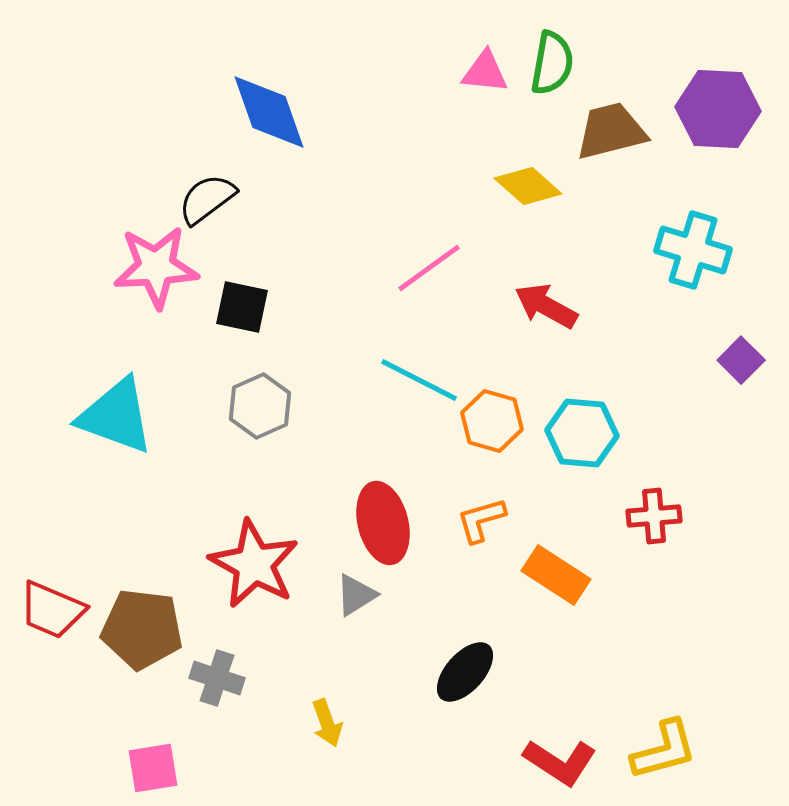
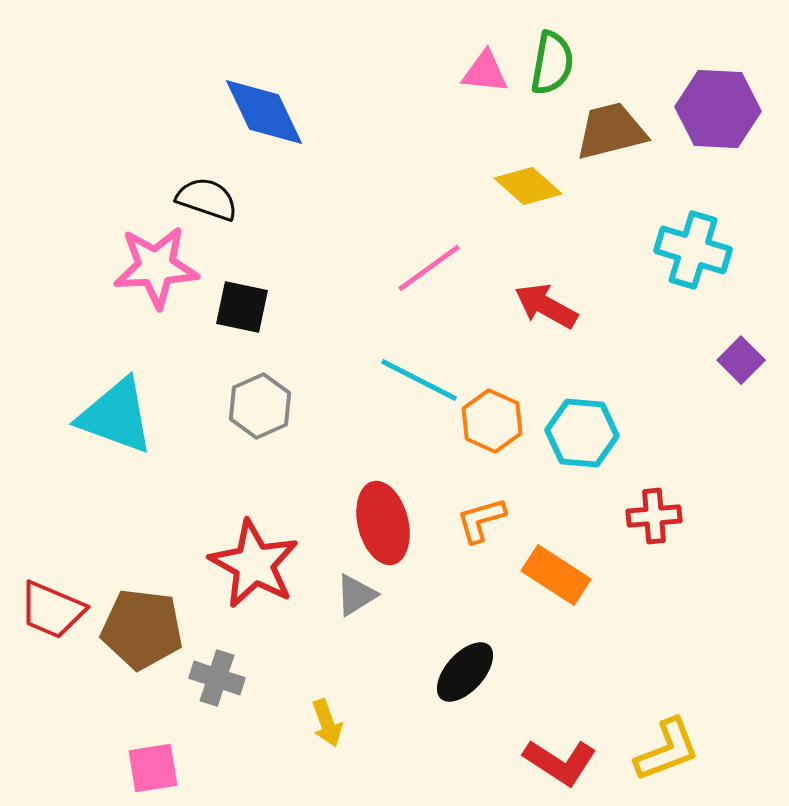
blue diamond: moved 5 px left; rotated 6 degrees counterclockwise
black semicircle: rotated 56 degrees clockwise
orange hexagon: rotated 8 degrees clockwise
yellow L-shape: moved 3 px right; rotated 6 degrees counterclockwise
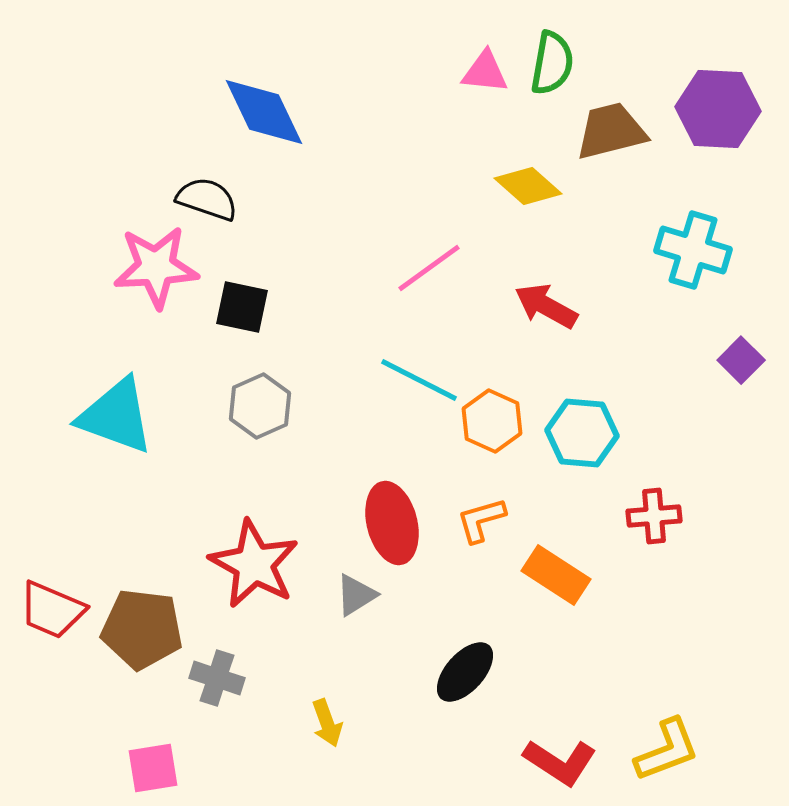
red ellipse: moved 9 px right
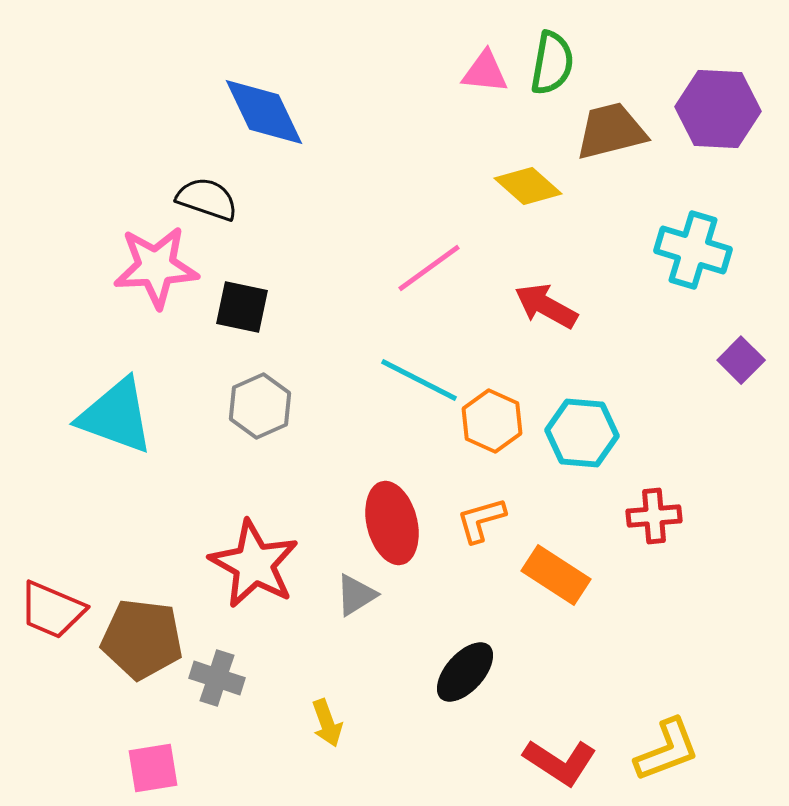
brown pentagon: moved 10 px down
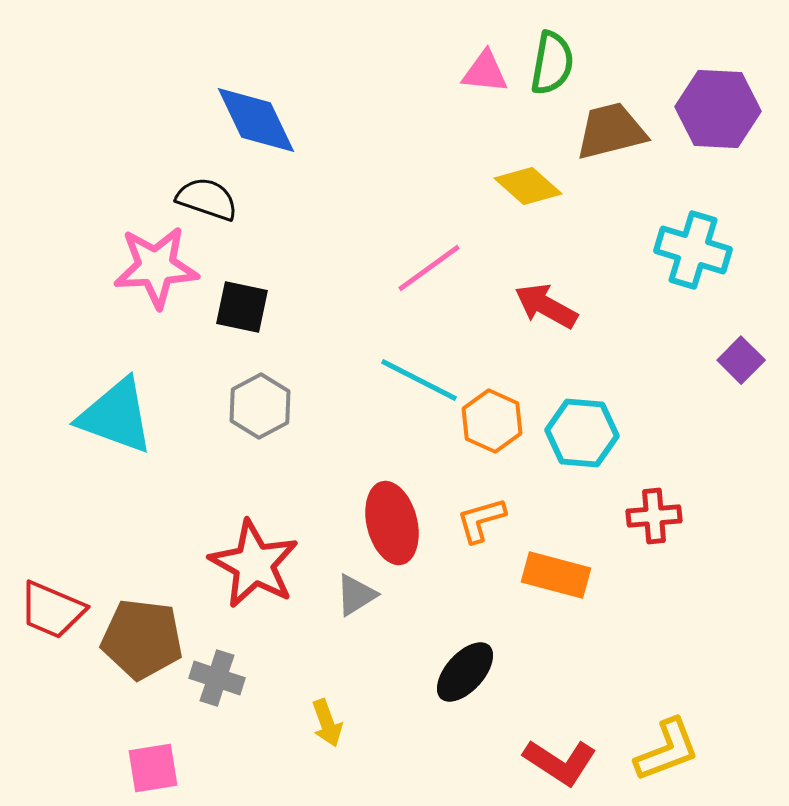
blue diamond: moved 8 px left, 8 px down
gray hexagon: rotated 4 degrees counterclockwise
orange rectangle: rotated 18 degrees counterclockwise
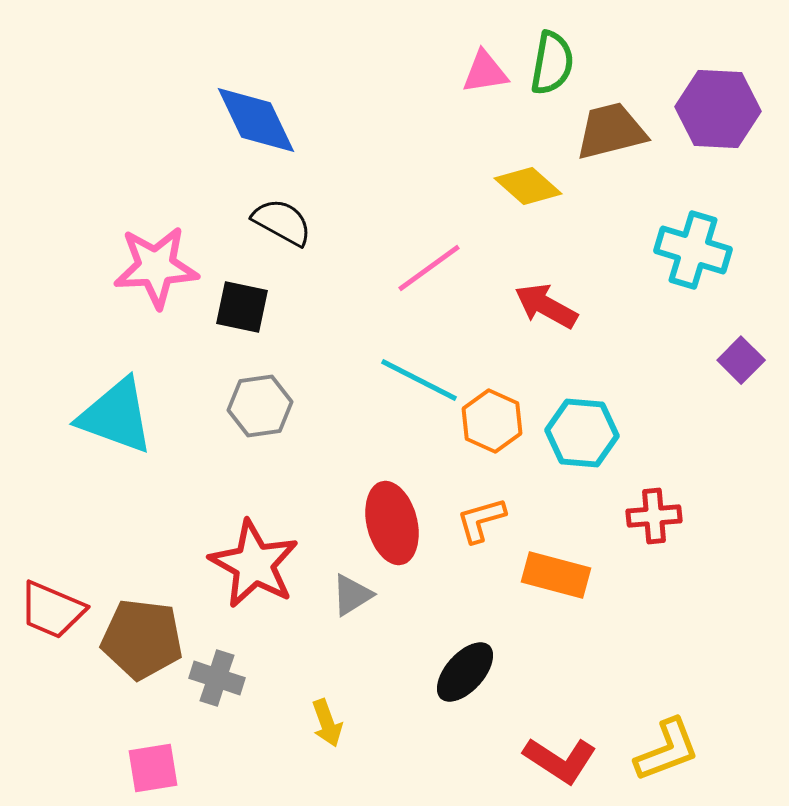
pink triangle: rotated 15 degrees counterclockwise
black semicircle: moved 75 px right, 23 px down; rotated 10 degrees clockwise
gray hexagon: rotated 20 degrees clockwise
gray triangle: moved 4 px left
red L-shape: moved 2 px up
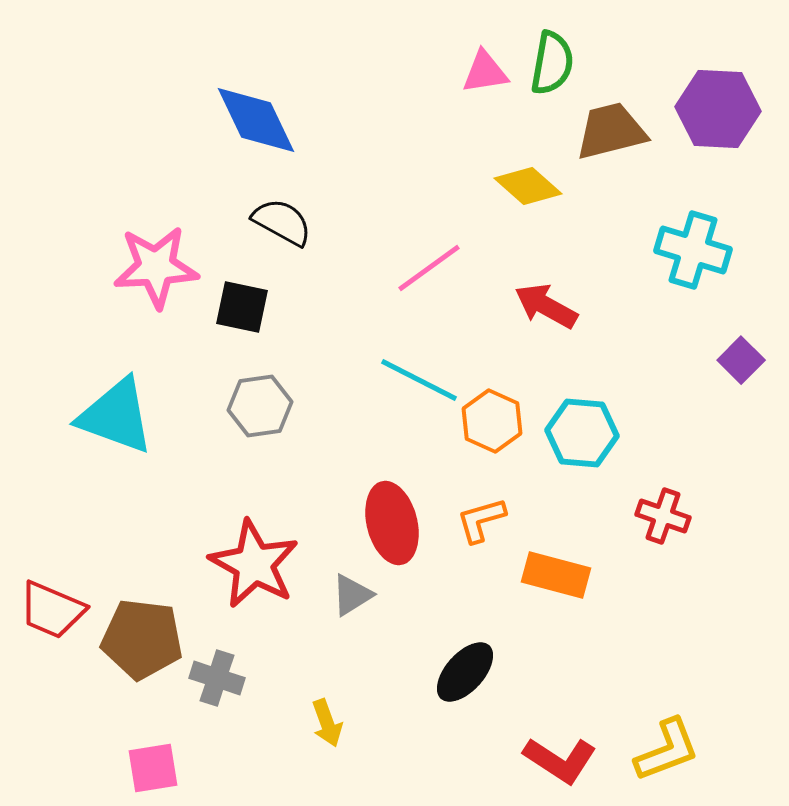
red cross: moved 9 px right; rotated 24 degrees clockwise
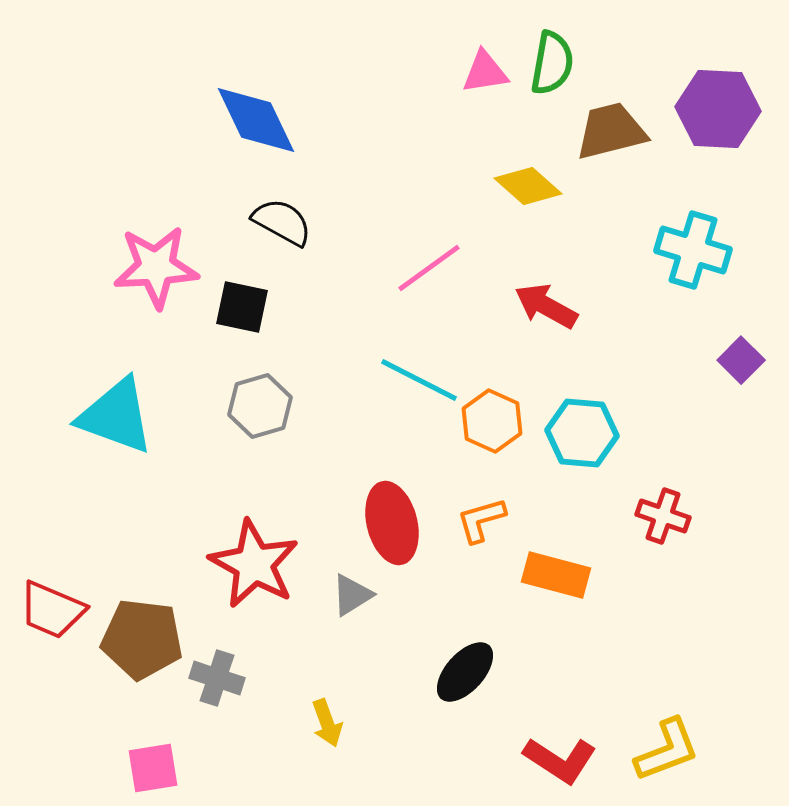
gray hexagon: rotated 8 degrees counterclockwise
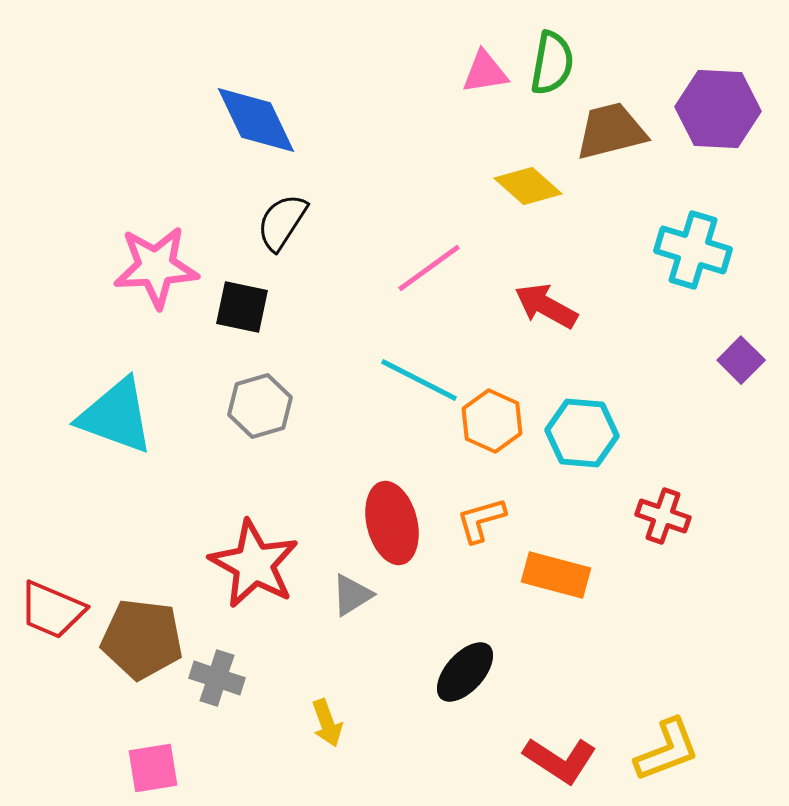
black semicircle: rotated 86 degrees counterclockwise
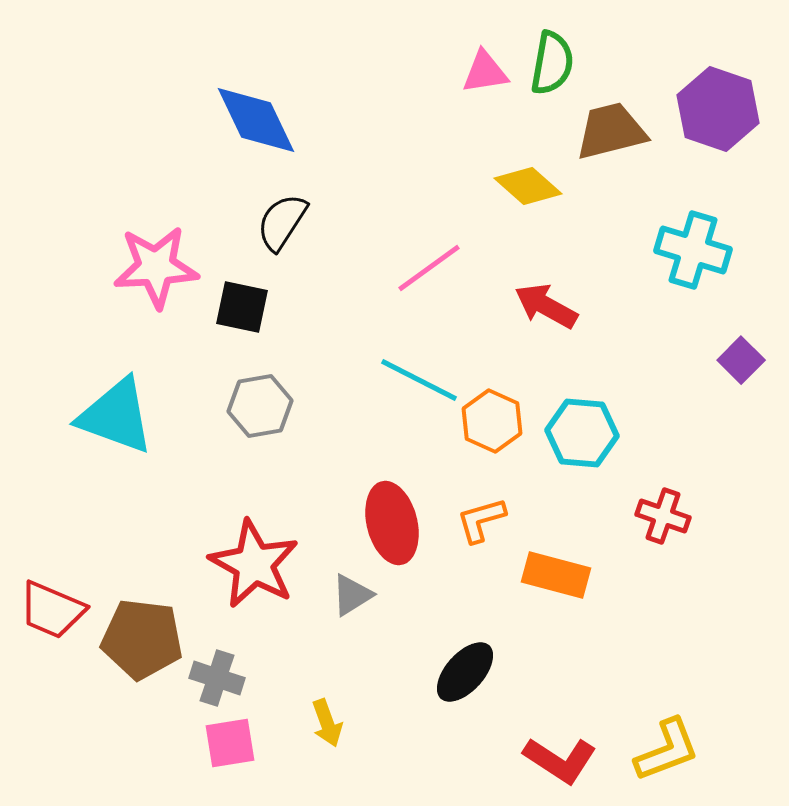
purple hexagon: rotated 16 degrees clockwise
gray hexagon: rotated 6 degrees clockwise
pink square: moved 77 px right, 25 px up
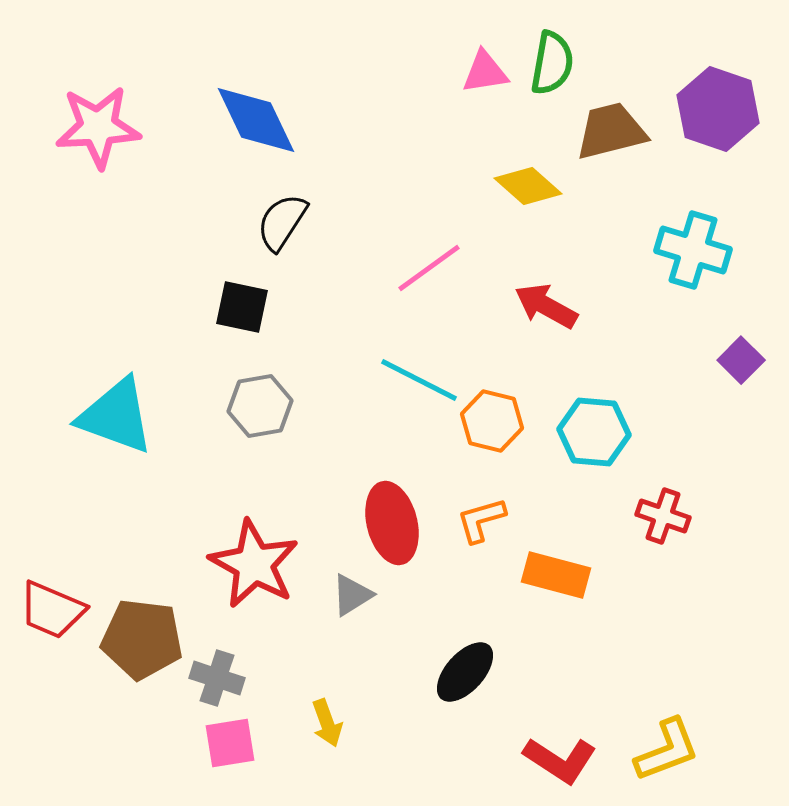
pink star: moved 58 px left, 140 px up
orange hexagon: rotated 10 degrees counterclockwise
cyan hexagon: moved 12 px right, 1 px up
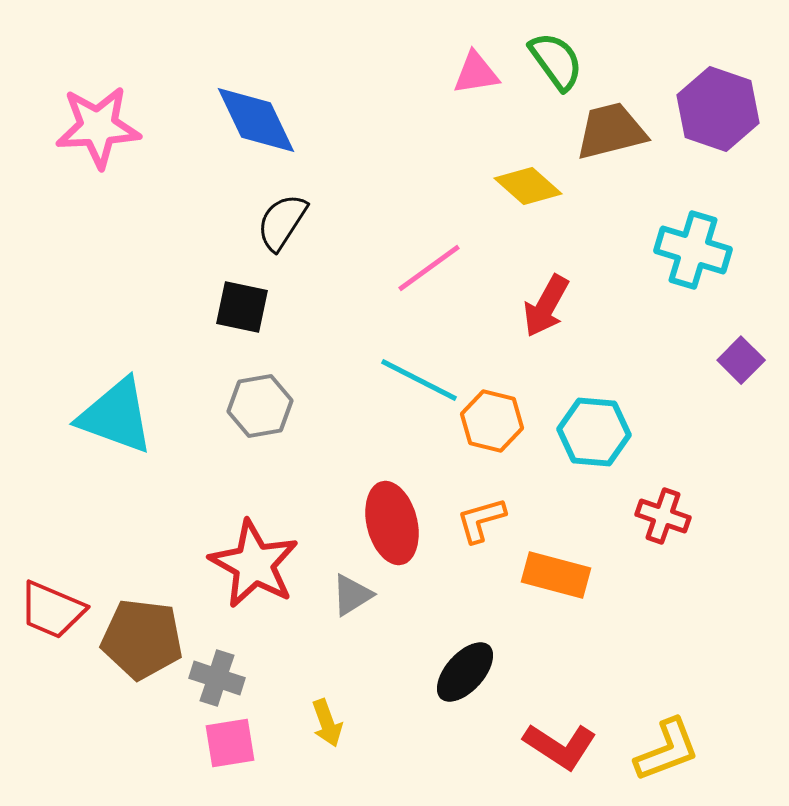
green semicircle: moved 4 px right, 2 px up; rotated 46 degrees counterclockwise
pink triangle: moved 9 px left, 1 px down
red arrow: rotated 90 degrees counterclockwise
red L-shape: moved 14 px up
